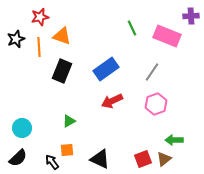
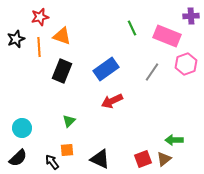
pink hexagon: moved 30 px right, 40 px up
green triangle: rotated 16 degrees counterclockwise
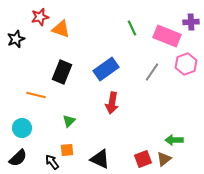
purple cross: moved 6 px down
orange triangle: moved 1 px left, 7 px up
orange line: moved 3 px left, 48 px down; rotated 72 degrees counterclockwise
black rectangle: moved 1 px down
red arrow: moved 2 px down; rotated 55 degrees counterclockwise
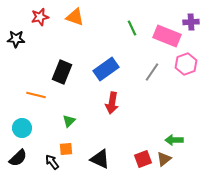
orange triangle: moved 14 px right, 12 px up
black star: rotated 24 degrees clockwise
orange square: moved 1 px left, 1 px up
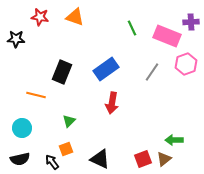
red star: rotated 24 degrees clockwise
orange square: rotated 16 degrees counterclockwise
black semicircle: moved 2 px right, 1 px down; rotated 30 degrees clockwise
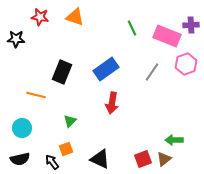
purple cross: moved 3 px down
green triangle: moved 1 px right
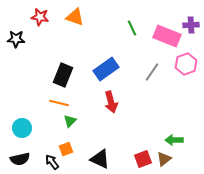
black rectangle: moved 1 px right, 3 px down
orange line: moved 23 px right, 8 px down
red arrow: moved 1 px left, 1 px up; rotated 25 degrees counterclockwise
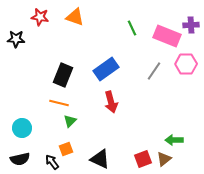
pink hexagon: rotated 20 degrees clockwise
gray line: moved 2 px right, 1 px up
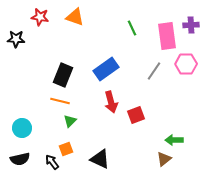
pink rectangle: rotated 60 degrees clockwise
orange line: moved 1 px right, 2 px up
red square: moved 7 px left, 44 px up
